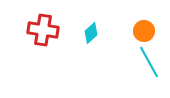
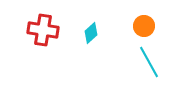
orange circle: moved 5 px up
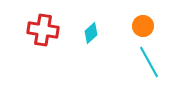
orange circle: moved 1 px left
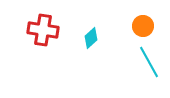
cyan diamond: moved 5 px down
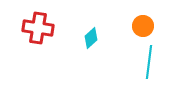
red cross: moved 5 px left, 2 px up
cyan line: rotated 36 degrees clockwise
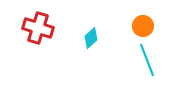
red cross: rotated 8 degrees clockwise
cyan line: moved 2 px left, 2 px up; rotated 28 degrees counterclockwise
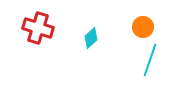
orange circle: moved 1 px down
cyan line: moved 3 px right; rotated 40 degrees clockwise
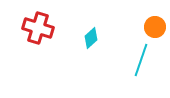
orange circle: moved 12 px right
cyan line: moved 9 px left
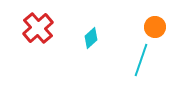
red cross: rotated 32 degrees clockwise
